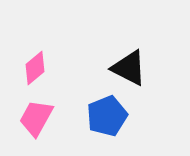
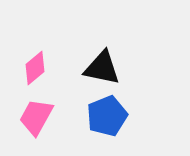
black triangle: moved 27 px left; rotated 15 degrees counterclockwise
pink trapezoid: moved 1 px up
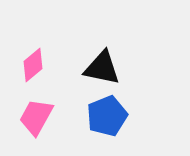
pink diamond: moved 2 px left, 3 px up
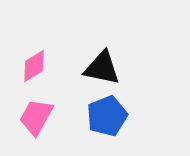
pink diamond: moved 1 px right, 1 px down; rotated 8 degrees clockwise
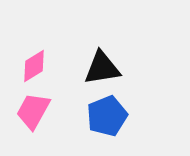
black triangle: rotated 21 degrees counterclockwise
pink trapezoid: moved 3 px left, 6 px up
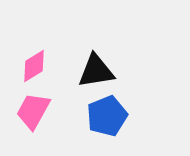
black triangle: moved 6 px left, 3 px down
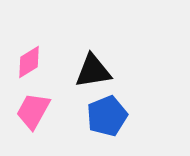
pink diamond: moved 5 px left, 4 px up
black triangle: moved 3 px left
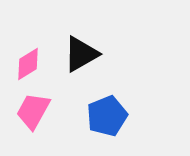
pink diamond: moved 1 px left, 2 px down
black triangle: moved 12 px left, 17 px up; rotated 21 degrees counterclockwise
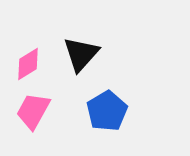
black triangle: rotated 18 degrees counterclockwise
blue pentagon: moved 5 px up; rotated 9 degrees counterclockwise
